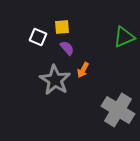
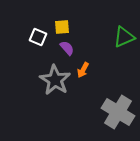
gray cross: moved 2 px down
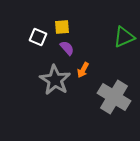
gray cross: moved 4 px left, 15 px up
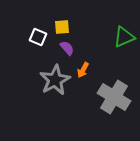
gray star: rotated 12 degrees clockwise
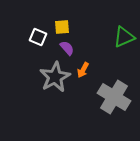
gray star: moved 3 px up
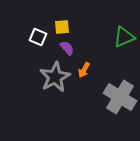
orange arrow: moved 1 px right
gray cross: moved 6 px right
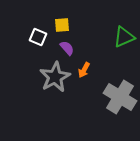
yellow square: moved 2 px up
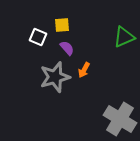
gray star: rotated 12 degrees clockwise
gray cross: moved 22 px down
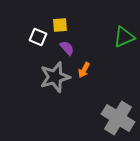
yellow square: moved 2 px left
gray cross: moved 2 px left, 1 px up
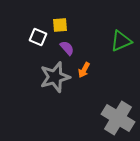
green triangle: moved 3 px left, 4 px down
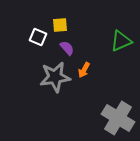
gray star: rotated 8 degrees clockwise
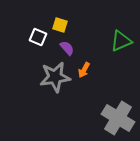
yellow square: rotated 21 degrees clockwise
